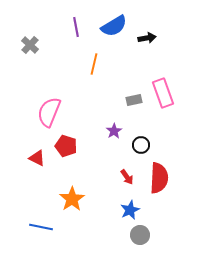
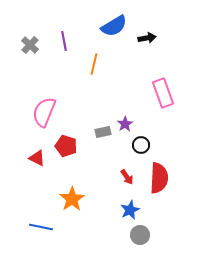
purple line: moved 12 px left, 14 px down
gray rectangle: moved 31 px left, 32 px down
pink semicircle: moved 5 px left
purple star: moved 11 px right, 7 px up
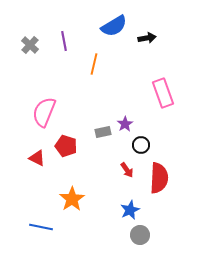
red arrow: moved 7 px up
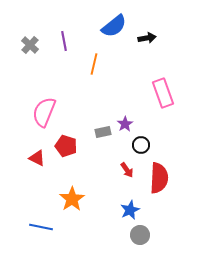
blue semicircle: rotated 8 degrees counterclockwise
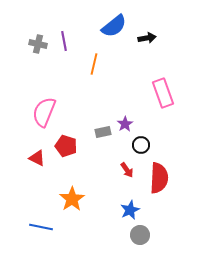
gray cross: moved 8 px right, 1 px up; rotated 30 degrees counterclockwise
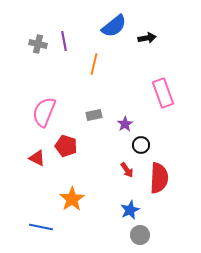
gray rectangle: moved 9 px left, 17 px up
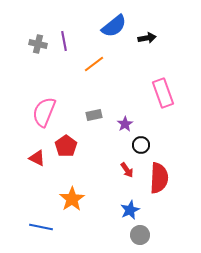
orange line: rotated 40 degrees clockwise
red pentagon: rotated 20 degrees clockwise
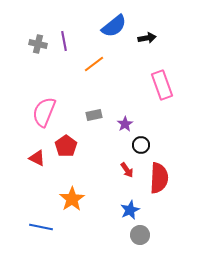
pink rectangle: moved 1 px left, 8 px up
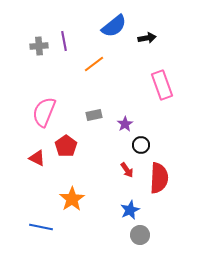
gray cross: moved 1 px right, 2 px down; rotated 18 degrees counterclockwise
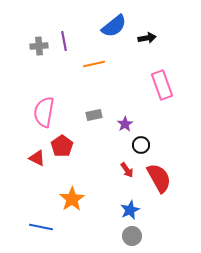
orange line: rotated 25 degrees clockwise
pink semicircle: rotated 12 degrees counterclockwise
red pentagon: moved 4 px left
red semicircle: rotated 32 degrees counterclockwise
gray circle: moved 8 px left, 1 px down
